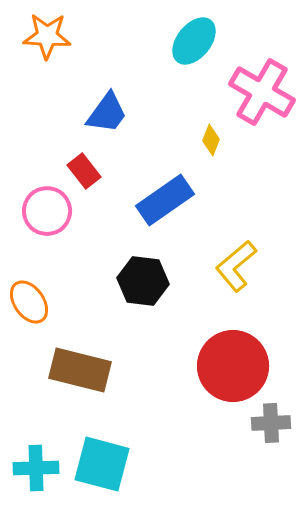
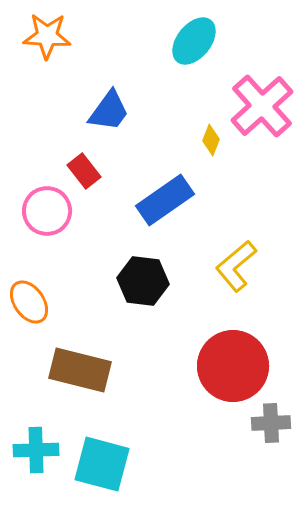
pink cross: moved 14 px down; rotated 18 degrees clockwise
blue trapezoid: moved 2 px right, 2 px up
cyan cross: moved 18 px up
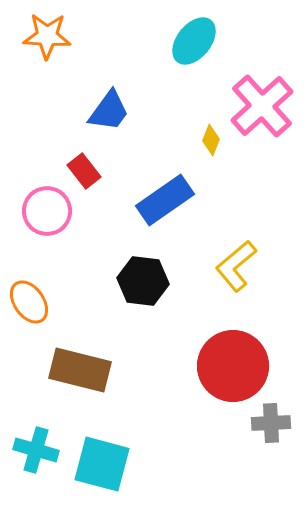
cyan cross: rotated 18 degrees clockwise
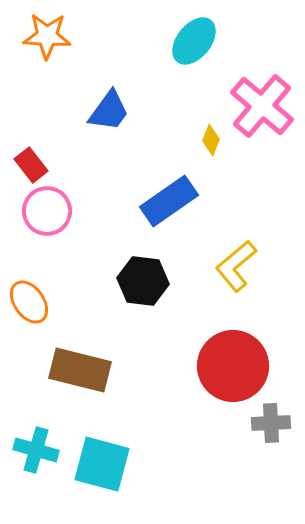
pink cross: rotated 8 degrees counterclockwise
red rectangle: moved 53 px left, 6 px up
blue rectangle: moved 4 px right, 1 px down
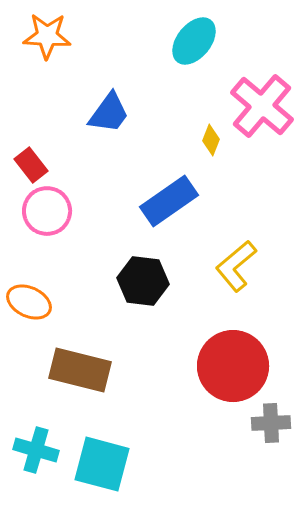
blue trapezoid: moved 2 px down
orange ellipse: rotated 30 degrees counterclockwise
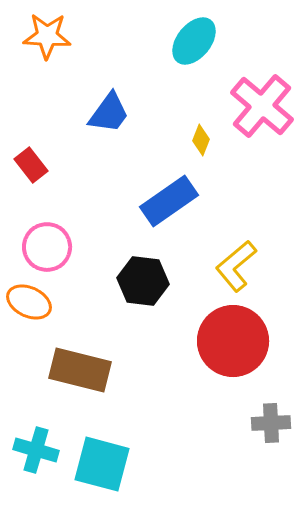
yellow diamond: moved 10 px left
pink circle: moved 36 px down
red circle: moved 25 px up
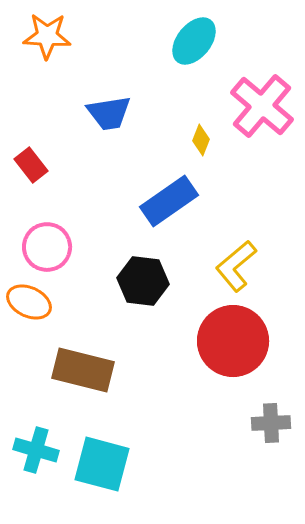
blue trapezoid: rotated 45 degrees clockwise
brown rectangle: moved 3 px right
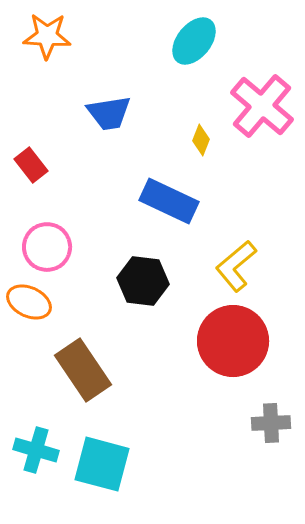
blue rectangle: rotated 60 degrees clockwise
brown rectangle: rotated 42 degrees clockwise
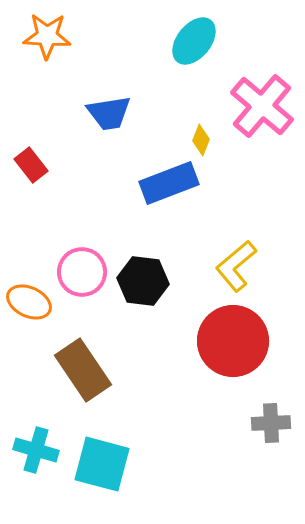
blue rectangle: moved 18 px up; rotated 46 degrees counterclockwise
pink circle: moved 35 px right, 25 px down
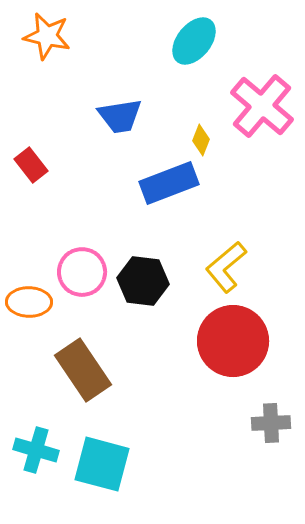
orange star: rotated 9 degrees clockwise
blue trapezoid: moved 11 px right, 3 px down
yellow L-shape: moved 10 px left, 1 px down
orange ellipse: rotated 24 degrees counterclockwise
